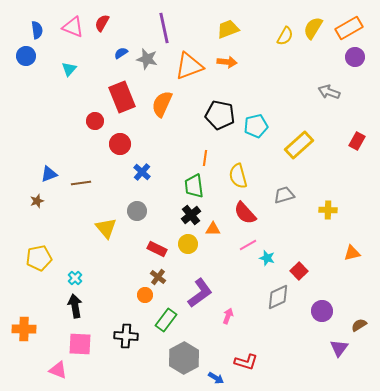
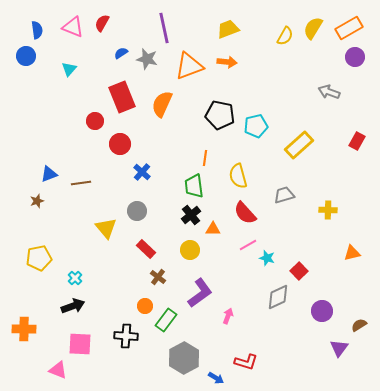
yellow circle at (188, 244): moved 2 px right, 6 px down
red rectangle at (157, 249): moved 11 px left; rotated 18 degrees clockwise
orange circle at (145, 295): moved 11 px down
black arrow at (75, 306): moved 2 px left; rotated 80 degrees clockwise
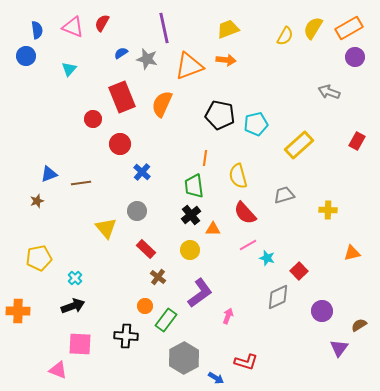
orange arrow at (227, 62): moved 1 px left, 2 px up
red circle at (95, 121): moved 2 px left, 2 px up
cyan pentagon at (256, 126): moved 2 px up
orange cross at (24, 329): moved 6 px left, 18 px up
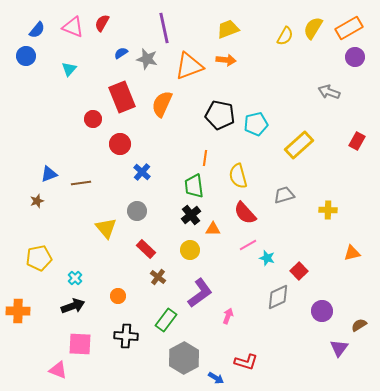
blue semicircle at (37, 30): rotated 48 degrees clockwise
orange circle at (145, 306): moved 27 px left, 10 px up
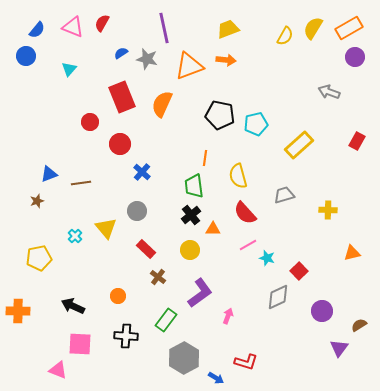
red circle at (93, 119): moved 3 px left, 3 px down
cyan cross at (75, 278): moved 42 px up
black arrow at (73, 306): rotated 135 degrees counterclockwise
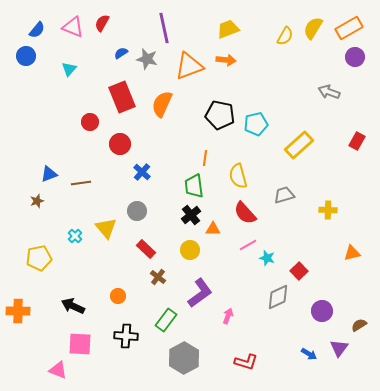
blue arrow at (216, 378): moved 93 px right, 24 px up
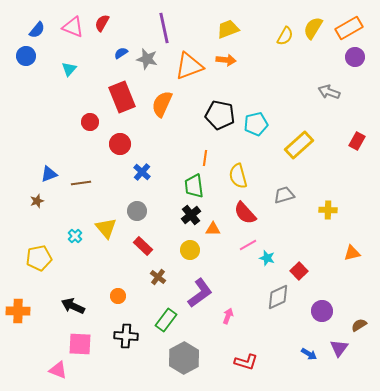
red rectangle at (146, 249): moved 3 px left, 3 px up
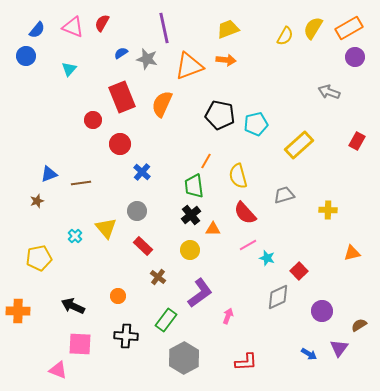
red circle at (90, 122): moved 3 px right, 2 px up
orange line at (205, 158): moved 1 px right, 3 px down; rotated 21 degrees clockwise
red L-shape at (246, 362): rotated 20 degrees counterclockwise
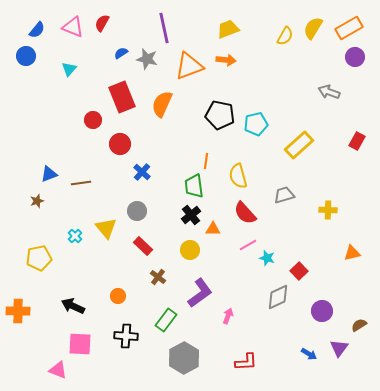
orange line at (206, 161): rotated 21 degrees counterclockwise
